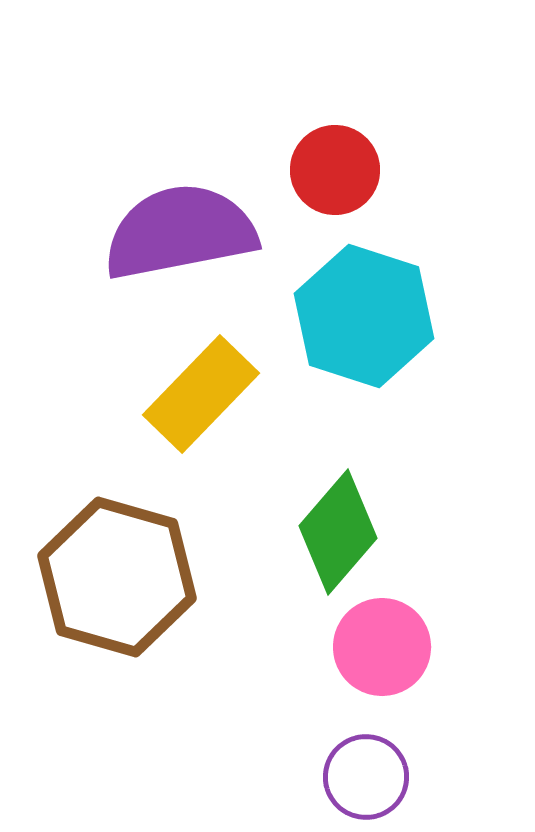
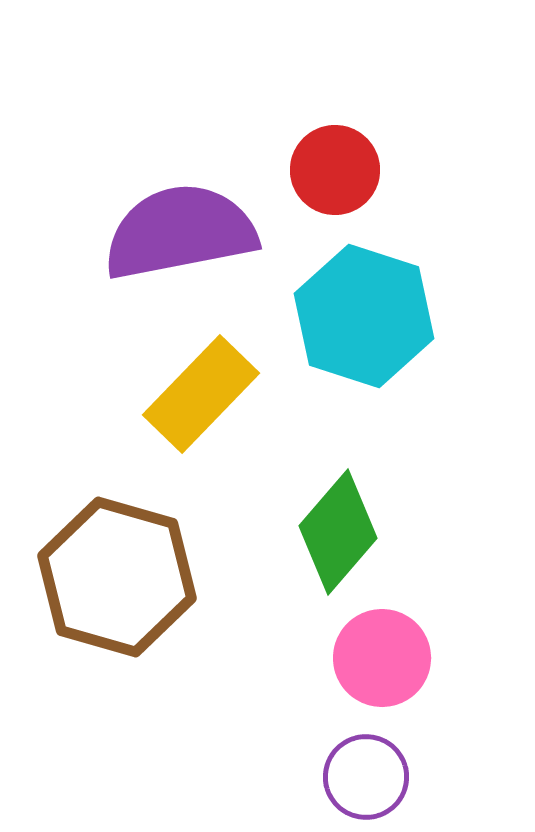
pink circle: moved 11 px down
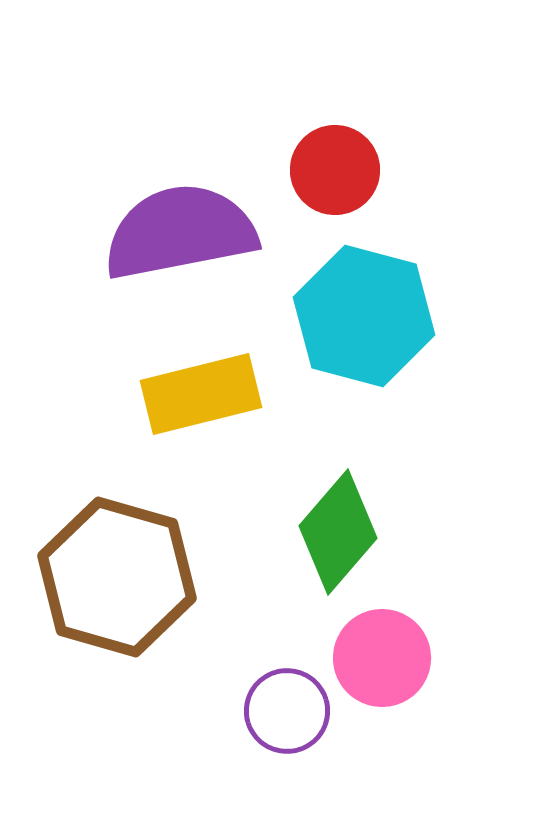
cyan hexagon: rotated 3 degrees counterclockwise
yellow rectangle: rotated 32 degrees clockwise
purple circle: moved 79 px left, 66 px up
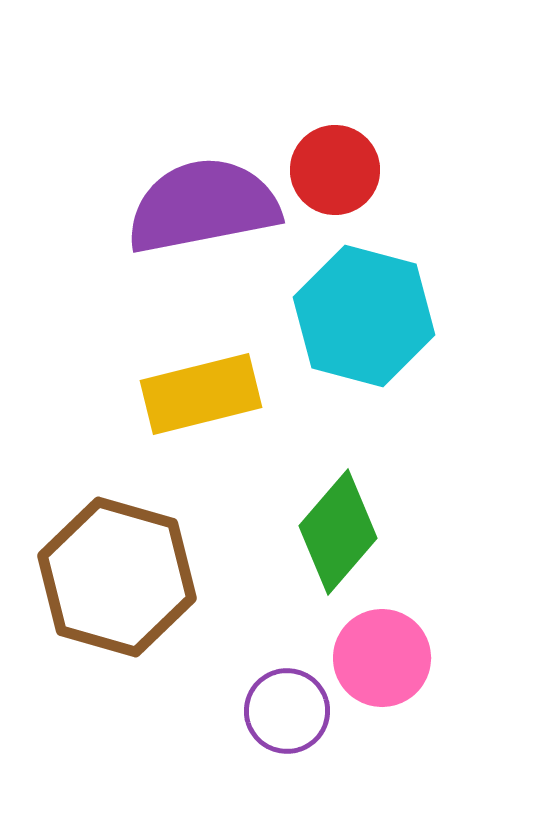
purple semicircle: moved 23 px right, 26 px up
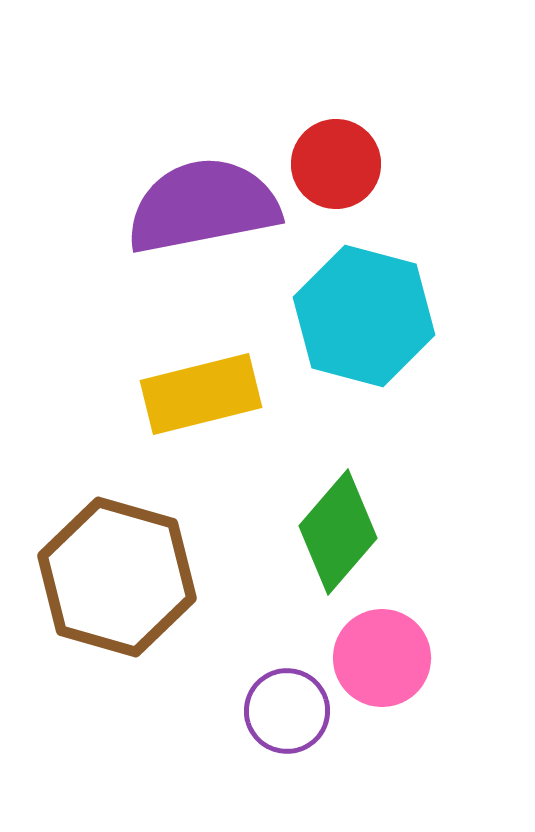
red circle: moved 1 px right, 6 px up
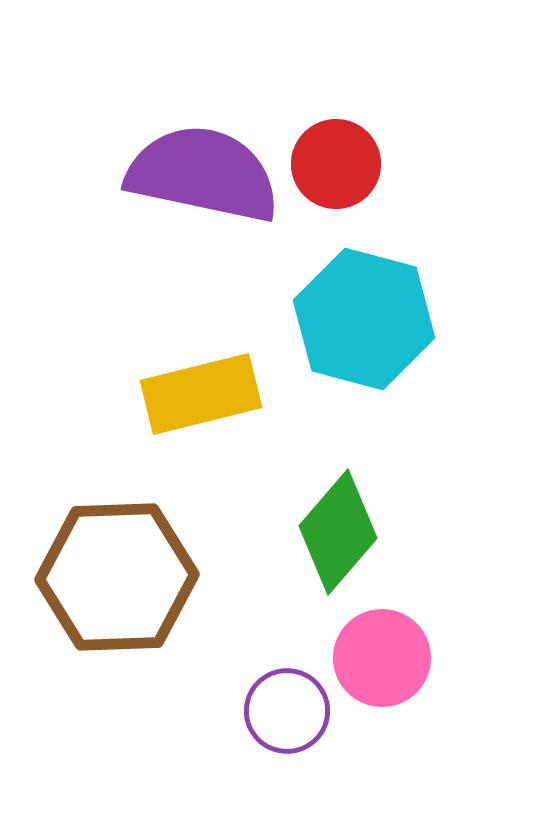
purple semicircle: moved 32 px up; rotated 23 degrees clockwise
cyan hexagon: moved 3 px down
brown hexagon: rotated 18 degrees counterclockwise
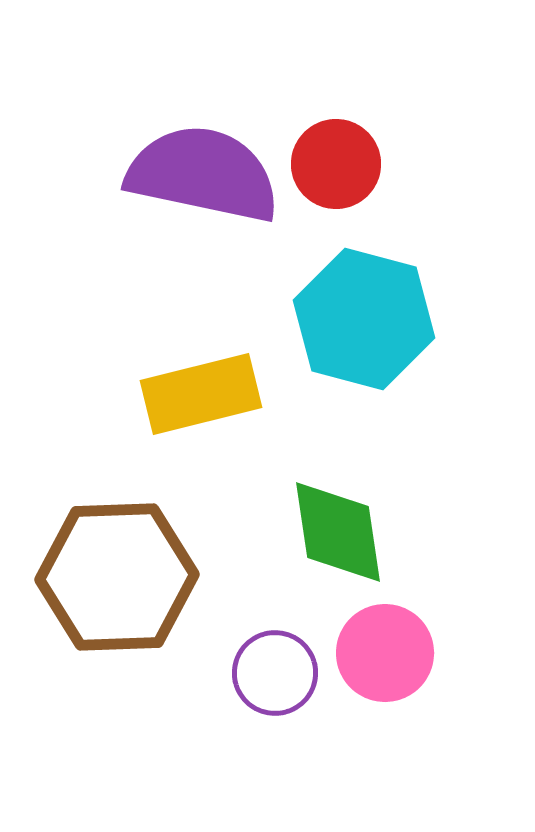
green diamond: rotated 49 degrees counterclockwise
pink circle: moved 3 px right, 5 px up
purple circle: moved 12 px left, 38 px up
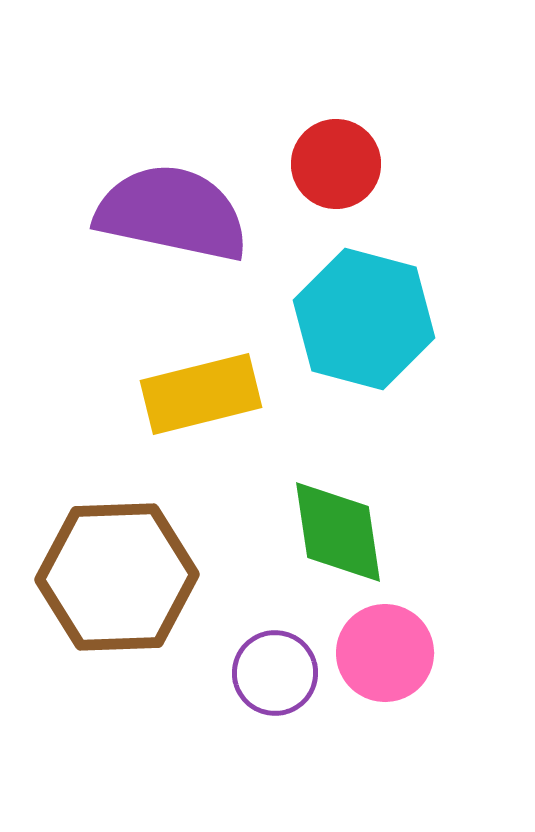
purple semicircle: moved 31 px left, 39 px down
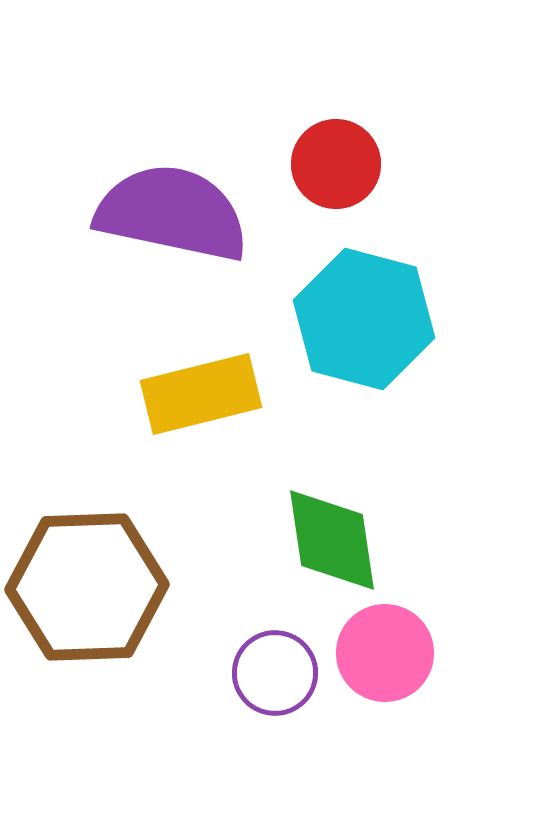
green diamond: moved 6 px left, 8 px down
brown hexagon: moved 30 px left, 10 px down
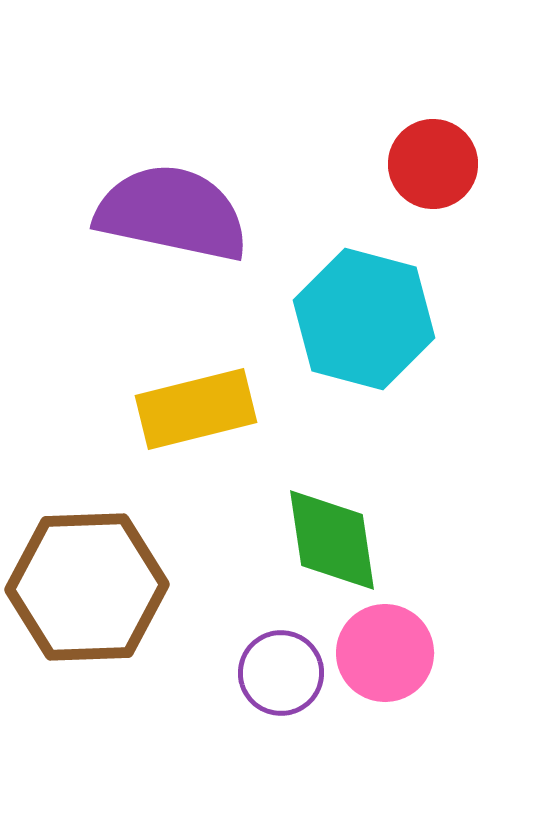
red circle: moved 97 px right
yellow rectangle: moved 5 px left, 15 px down
purple circle: moved 6 px right
